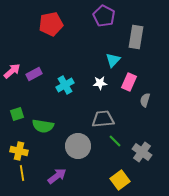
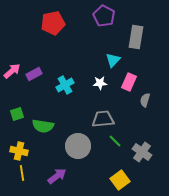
red pentagon: moved 2 px right, 1 px up
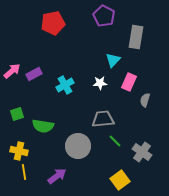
yellow line: moved 2 px right, 1 px up
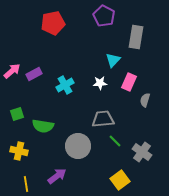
yellow line: moved 2 px right, 12 px down
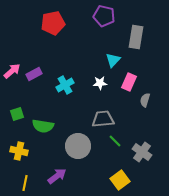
purple pentagon: rotated 15 degrees counterclockwise
yellow line: moved 1 px left, 1 px up; rotated 21 degrees clockwise
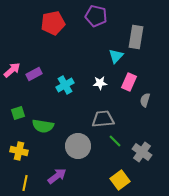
purple pentagon: moved 8 px left
cyan triangle: moved 3 px right, 4 px up
pink arrow: moved 1 px up
green square: moved 1 px right, 1 px up
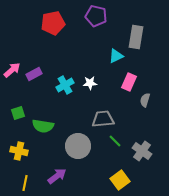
cyan triangle: rotated 21 degrees clockwise
white star: moved 10 px left
gray cross: moved 1 px up
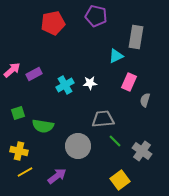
yellow line: moved 11 px up; rotated 49 degrees clockwise
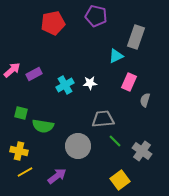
gray rectangle: rotated 10 degrees clockwise
green square: moved 3 px right; rotated 32 degrees clockwise
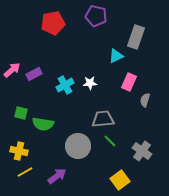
green semicircle: moved 2 px up
green line: moved 5 px left
